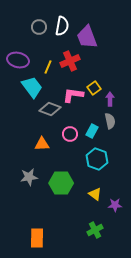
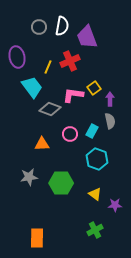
purple ellipse: moved 1 px left, 3 px up; rotated 65 degrees clockwise
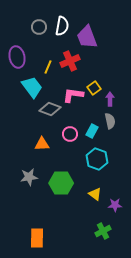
green cross: moved 8 px right, 1 px down
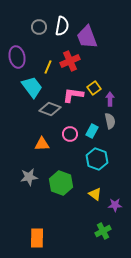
green hexagon: rotated 20 degrees clockwise
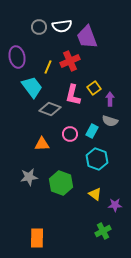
white semicircle: rotated 72 degrees clockwise
pink L-shape: rotated 85 degrees counterclockwise
gray semicircle: rotated 119 degrees clockwise
